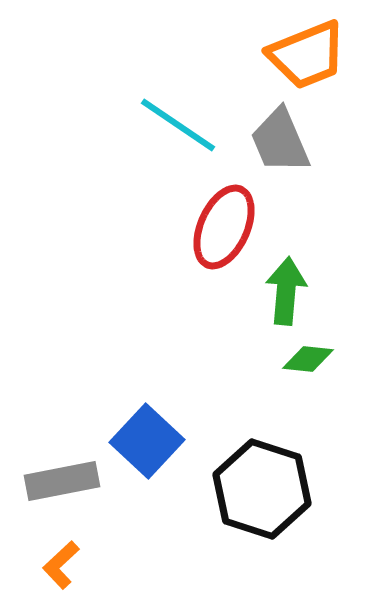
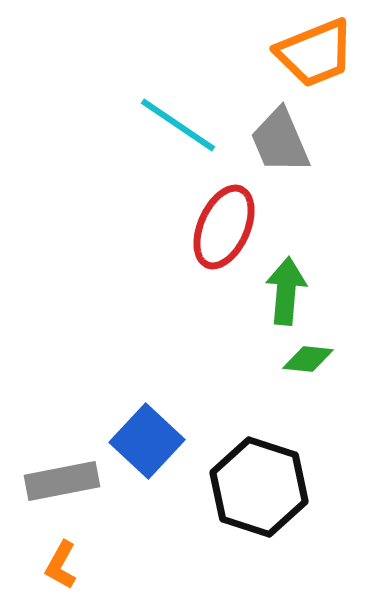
orange trapezoid: moved 8 px right, 2 px up
black hexagon: moved 3 px left, 2 px up
orange L-shape: rotated 18 degrees counterclockwise
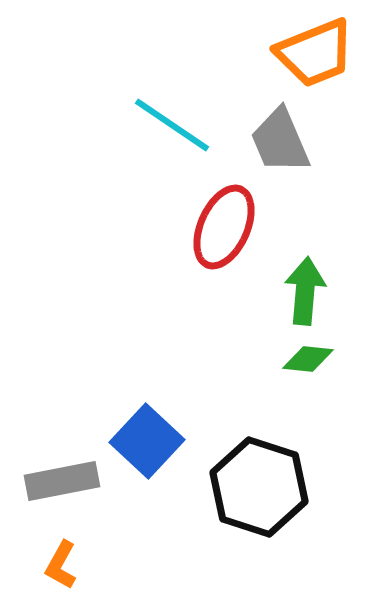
cyan line: moved 6 px left
green arrow: moved 19 px right
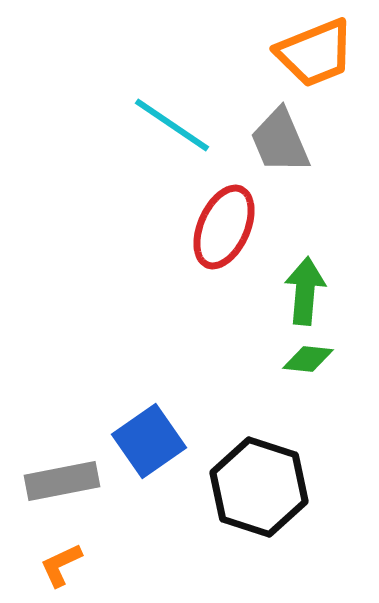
blue square: moved 2 px right; rotated 12 degrees clockwise
orange L-shape: rotated 36 degrees clockwise
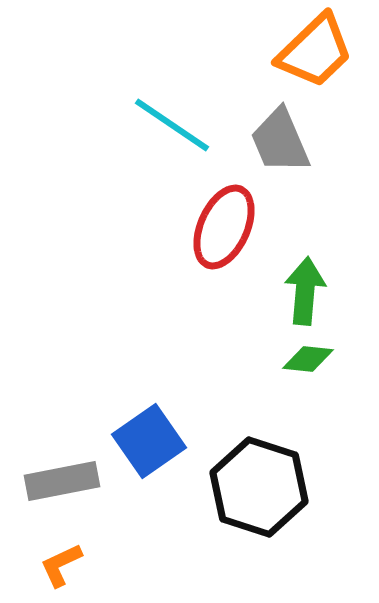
orange trapezoid: moved 2 px up; rotated 22 degrees counterclockwise
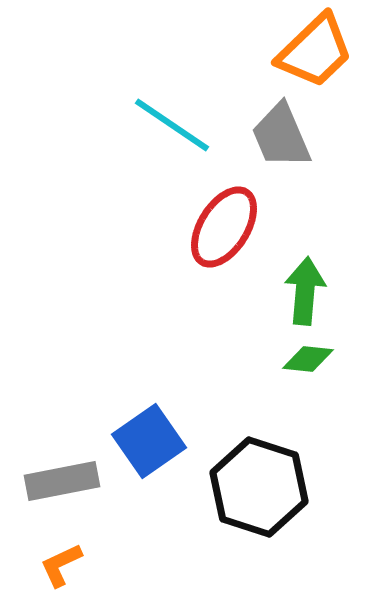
gray trapezoid: moved 1 px right, 5 px up
red ellipse: rotated 8 degrees clockwise
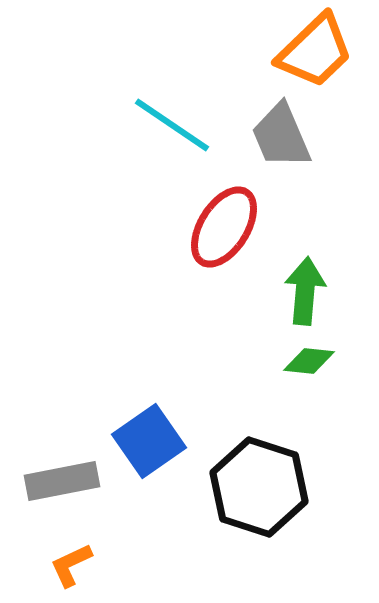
green diamond: moved 1 px right, 2 px down
orange L-shape: moved 10 px right
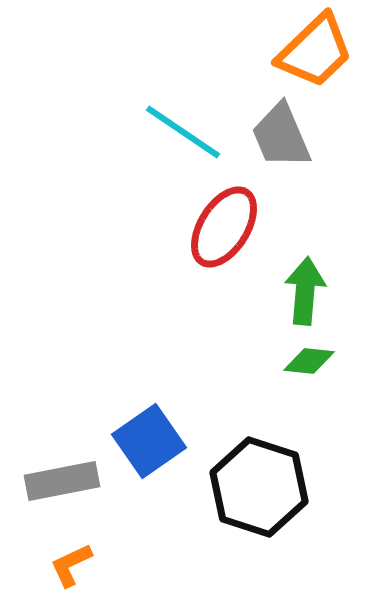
cyan line: moved 11 px right, 7 px down
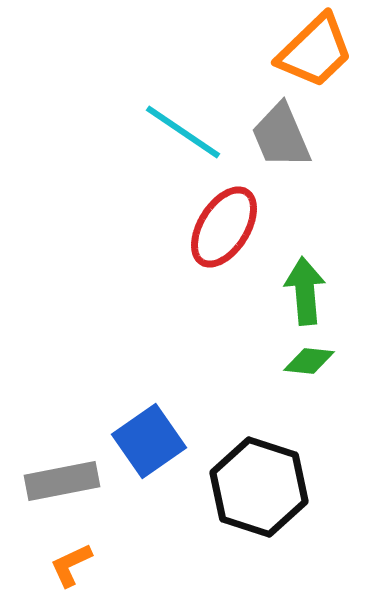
green arrow: rotated 10 degrees counterclockwise
